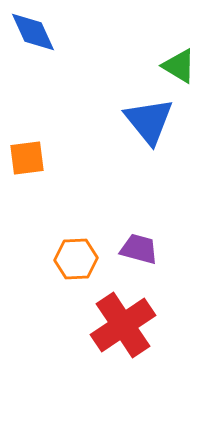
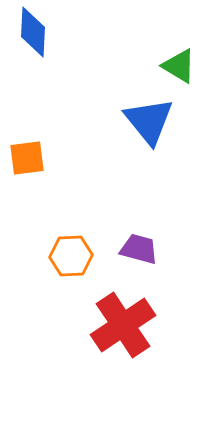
blue diamond: rotated 27 degrees clockwise
orange hexagon: moved 5 px left, 3 px up
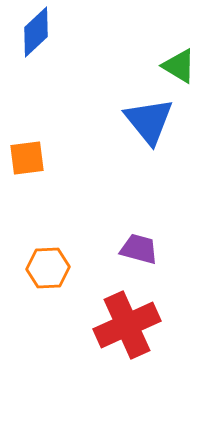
blue diamond: moved 3 px right; rotated 45 degrees clockwise
orange hexagon: moved 23 px left, 12 px down
red cross: moved 4 px right; rotated 10 degrees clockwise
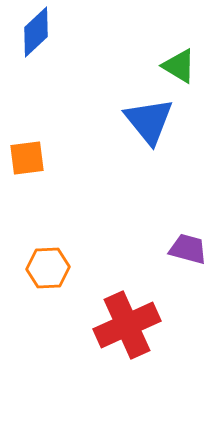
purple trapezoid: moved 49 px right
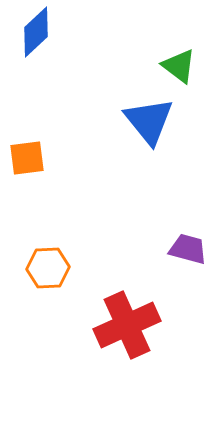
green triangle: rotated 6 degrees clockwise
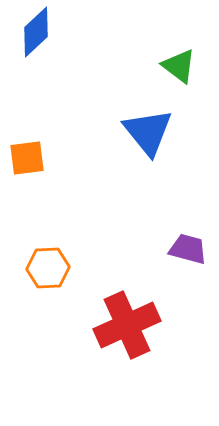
blue triangle: moved 1 px left, 11 px down
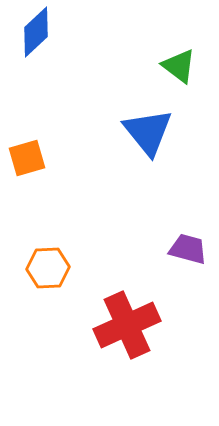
orange square: rotated 9 degrees counterclockwise
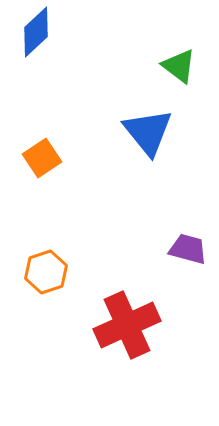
orange square: moved 15 px right; rotated 18 degrees counterclockwise
orange hexagon: moved 2 px left, 4 px down; rotated 15 degrees counterclockwise
